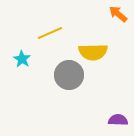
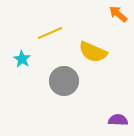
yellow semicircle: rotated 24 degrees clockwise
gray circle: moved 5 px left, 6 px down
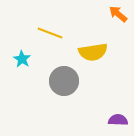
yellow line: rotated 45 degrees clockwise
yellow semicircle: rotated 32 degrees counterclockwise
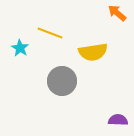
orange arrow: moved 1 px left, 1 px up
cyan star: moved 2 px left, 11 px up
gray circle: moved 2 px left
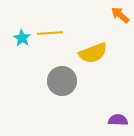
orange arrow: moved 3 px right, 2 px down
yellow line: rotated 25 degrees counterclockwise
cyan star: moved 2 px right, 10 px up
yellow semicircle: moved 1 px down; rotated 12 degrees counterclockwise
